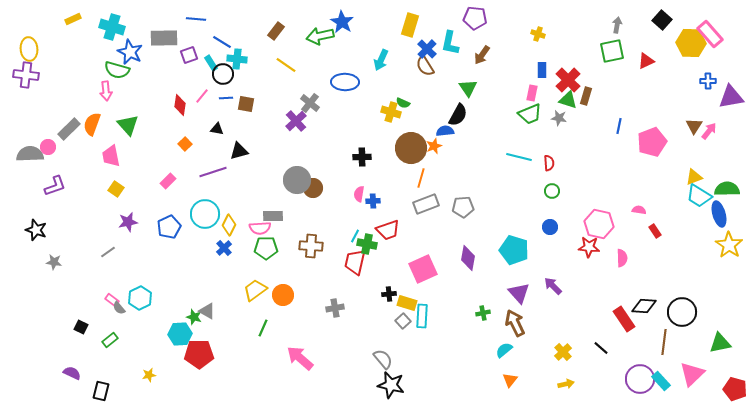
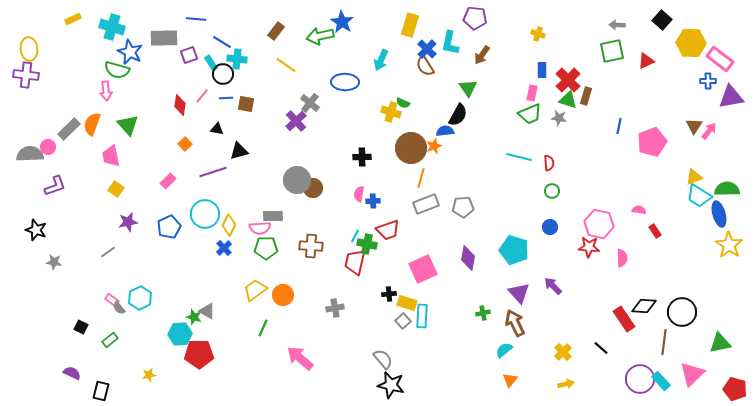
gray arrow at (617, 25): rotated 98 degrees counterclockwise
pink rectangle at (710, 34): moved 10 px right, 25 px down; rotated 12 degrees counterclockwise
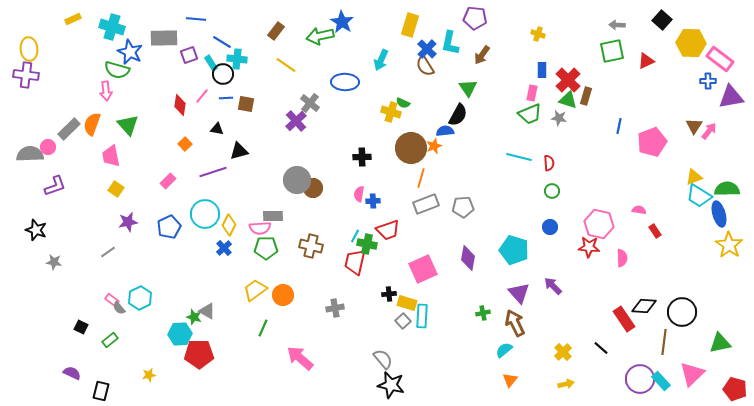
brown cross at (311, 246): rotated 10 degrees clockwise
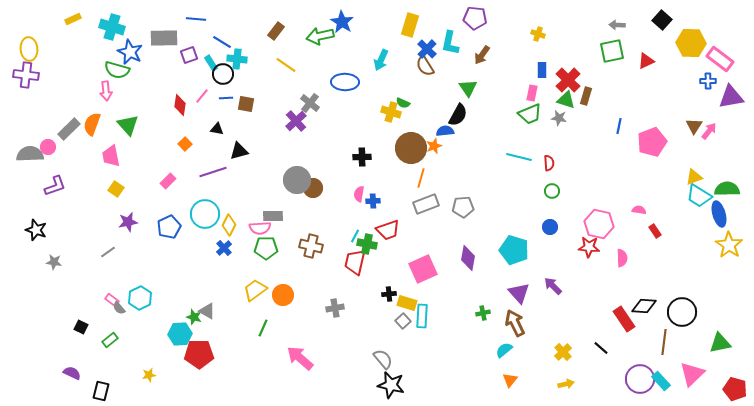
green triangle at (568, 100): moved 2 px left
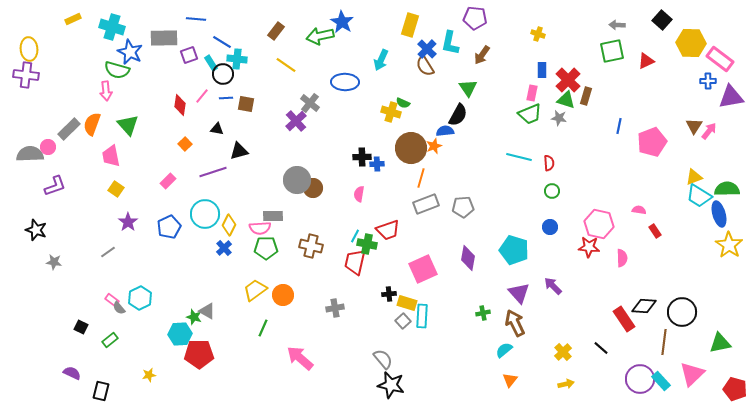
blue cross at (373, 201): moved 4 px right, 37 px up
purple star at (128, 222): rotated 24 degrees counterclockwise
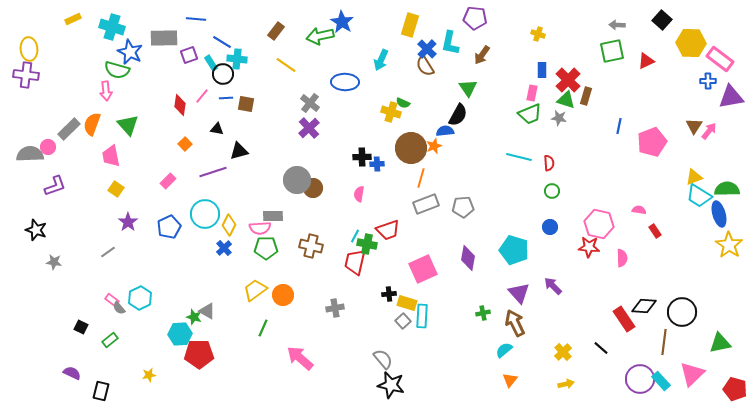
purple cross at (296, 121): moved 13 px right, 7 px down
